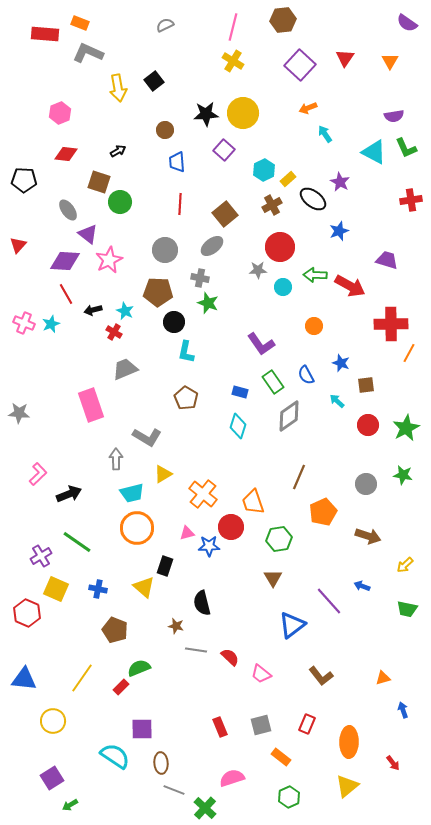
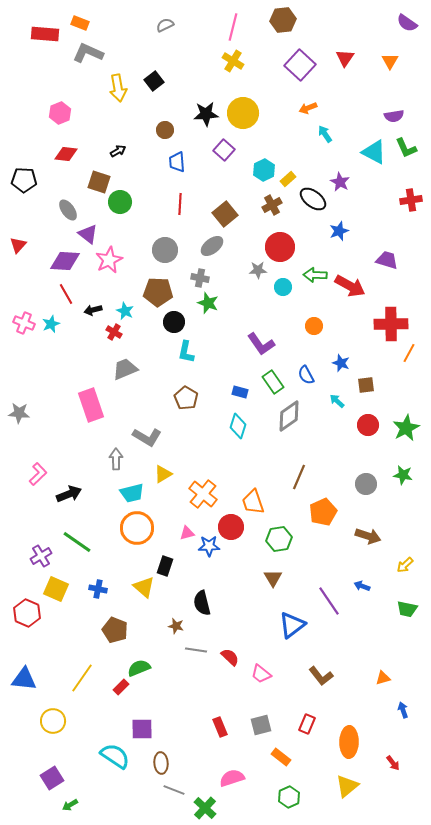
purple line at (329, 601): rotated 8 degrees clockwise
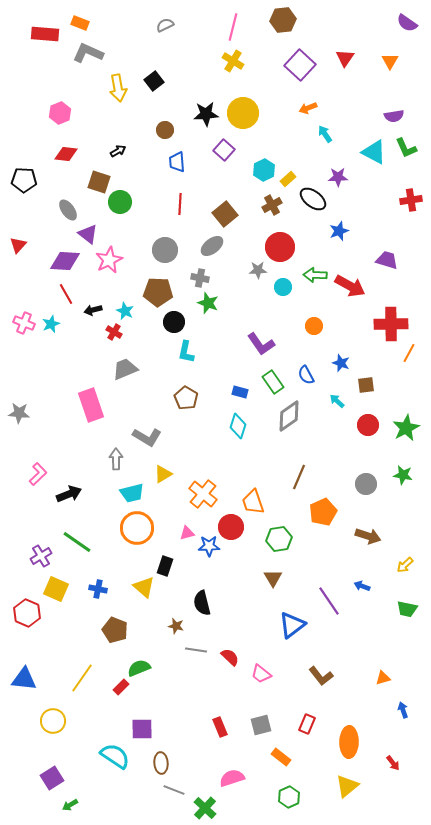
purple star at (340, 182): moved 2 px left, 5 px up; rotated 30 degrees counterclockwise
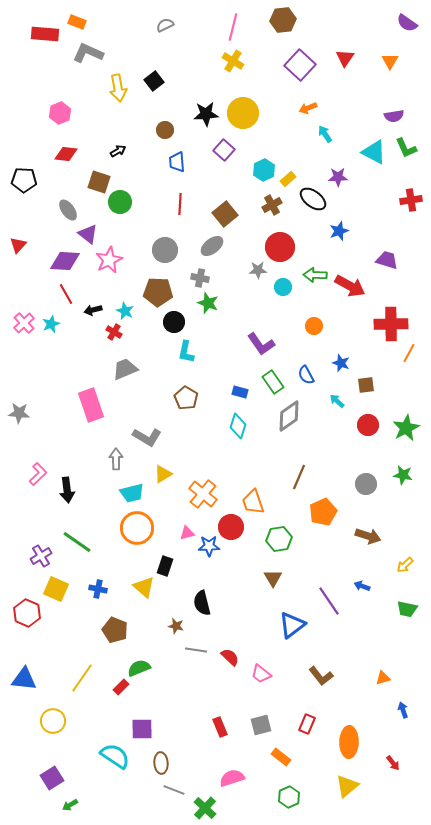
orange rectangle at (80, 23): moved 3 px left, 1 px up
pink cross at (24, 323): rotated 25 degrees clockwise
black arrow at (69, 494): moved 2 px left, 4 px up; rotated 105 degrees clockwise
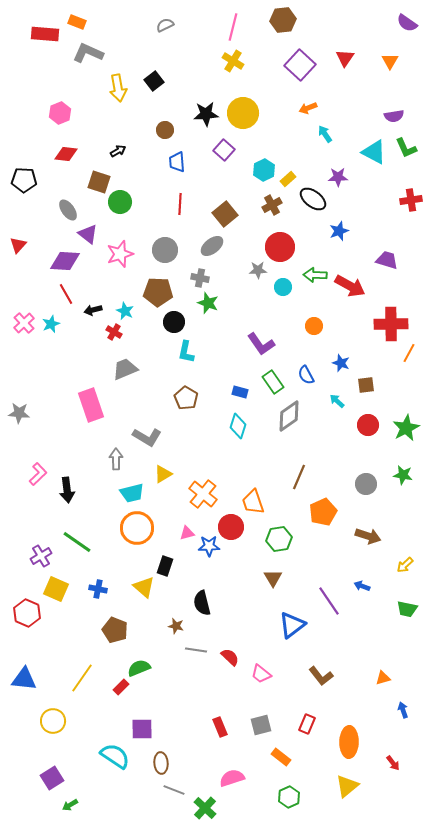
pink star at (109, 260): moved 11 px right, 6 px up; rotated 8 degrees clockwise
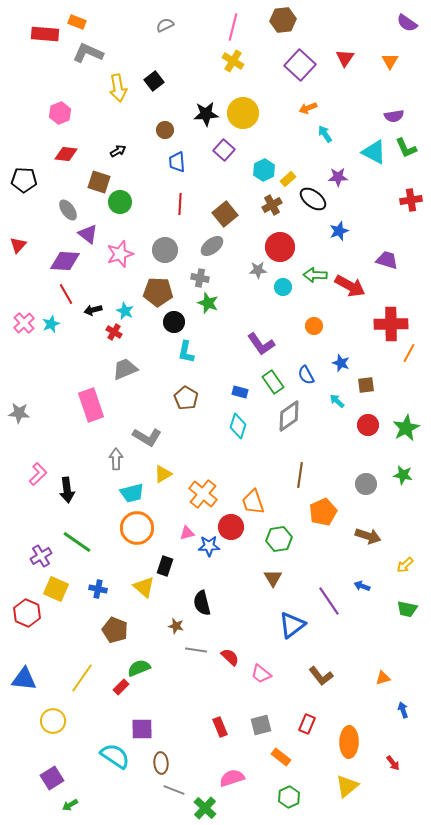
brown line at (299, 477): moved 1 px right, 2 px up; rotated 15 degrees counterclockwise
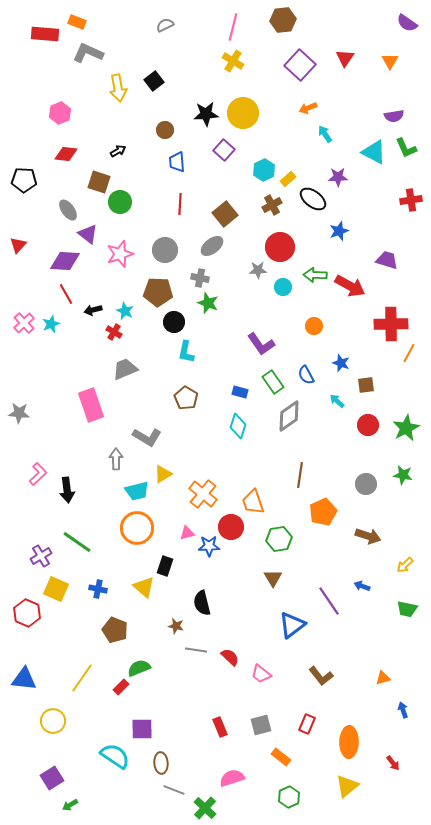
cyan trapezoid at (132, 493): moved 5 px right, 2 px up
